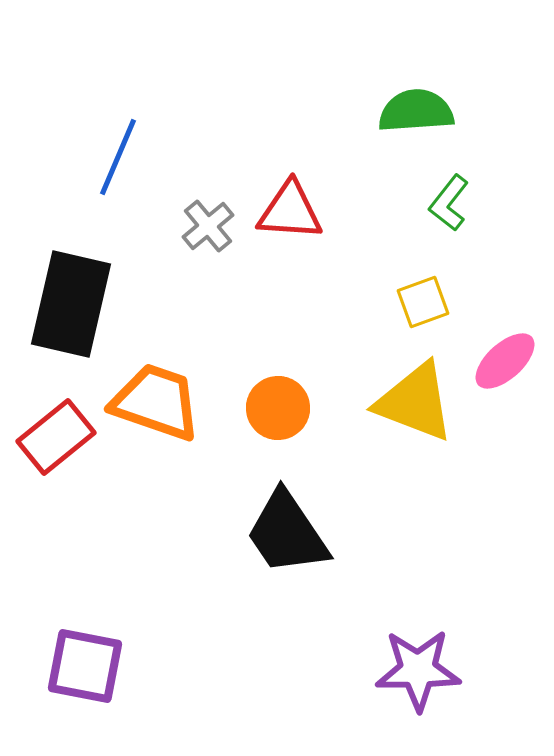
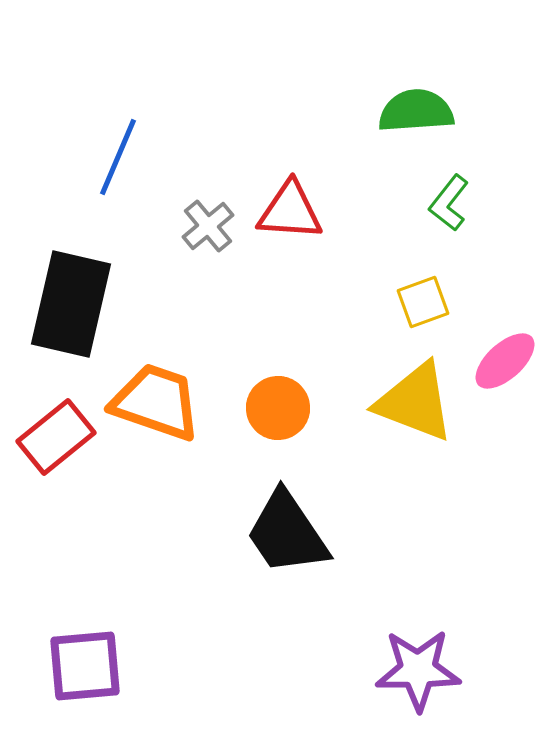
purple square: rotated 16 degrees counterclockwise
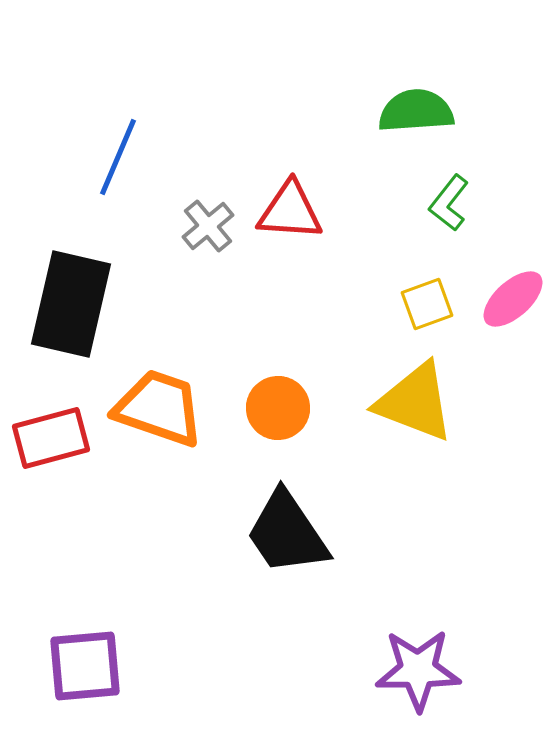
yellow square: moved 4 px right, 2 px down
pink ellipse: moved 8 px right, 62 px up
orange trapezoid: moved 3 px right, 6 px down
red rectangle: moved 5 px left, 1 px down; rotated 24 degrees clockwise
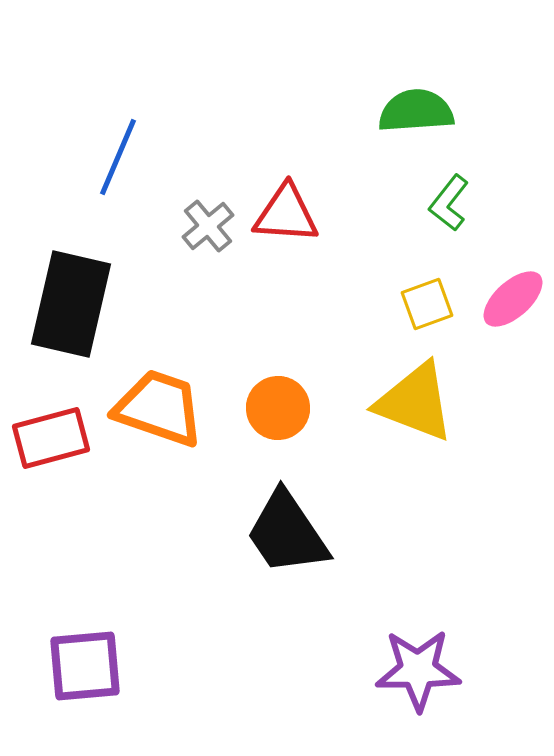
red triangle: moved 4 px left, 3 px down
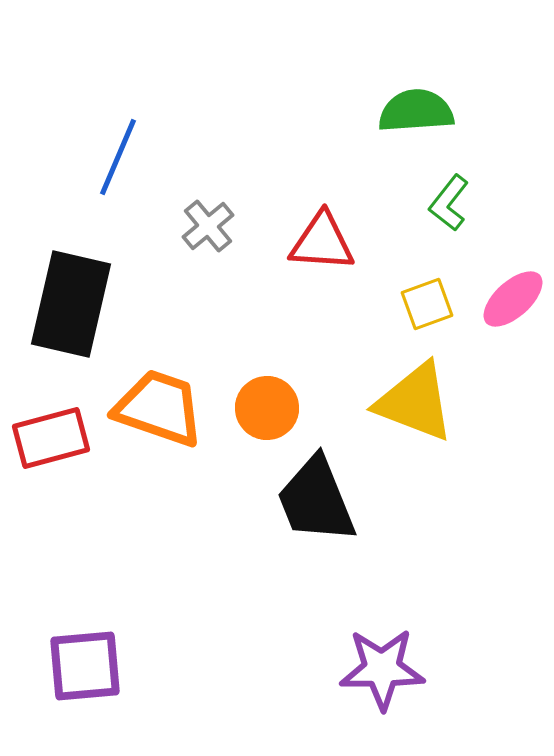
red triangle: moved 36 px right, 28 px down
orange circle: moved 11 px left
black trapezoid: moved 29 px right, 33 px up; rotated 12 degrees clockwise
purple star: moved 36 px left, 1 px up
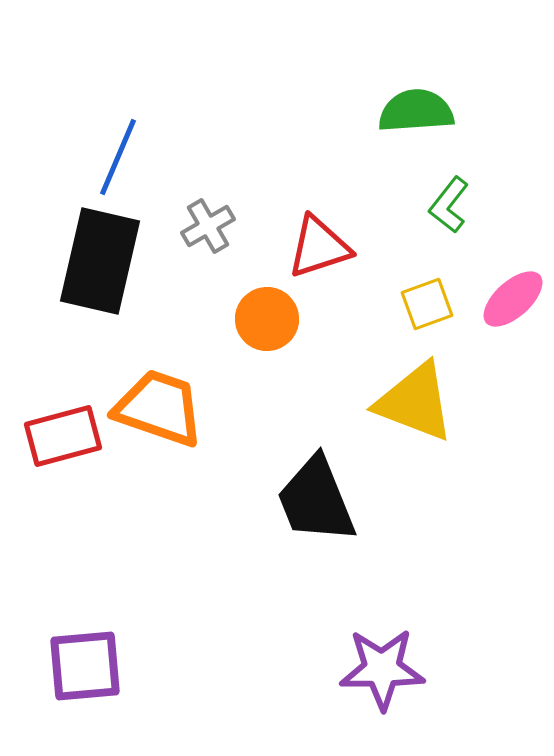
green L-shape: moved 2 px down
gray cross: rotated 10 degrees clockwise
red triangle: moved 3 px left, 5 px down; rotated 22 degrees counterclockwise
black rectangle: moved 29 px right, 43 px up
orange circle: moved 89 px up
red rectangle: moved 12 px right, 2 px up
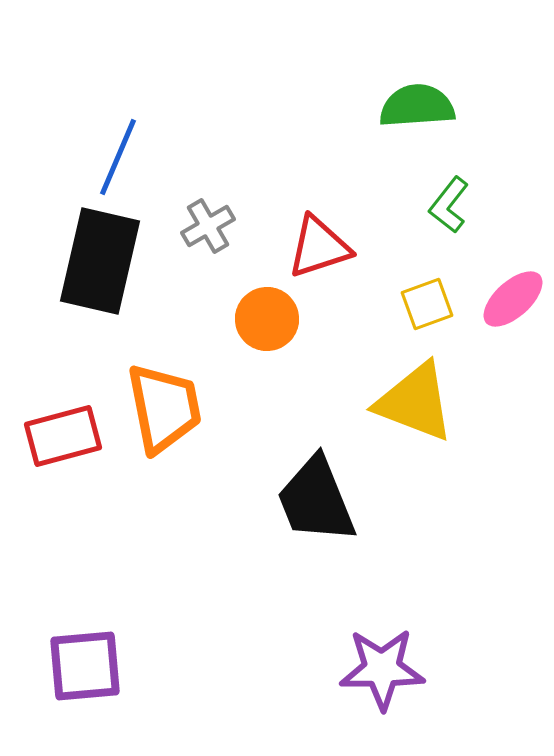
green semicircle: moved 1 px right, 5 px up
orange trapezoid: moved 5 px right; rotated 60 degrees clockwise
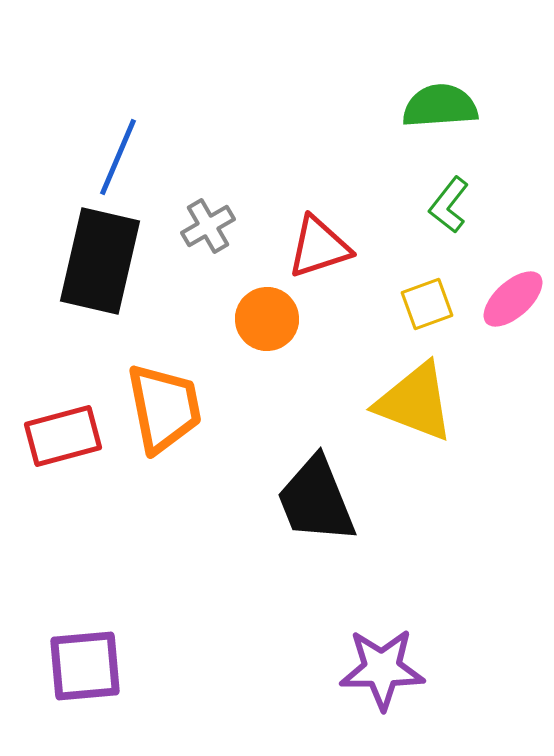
green semicircle: moved 23 px right
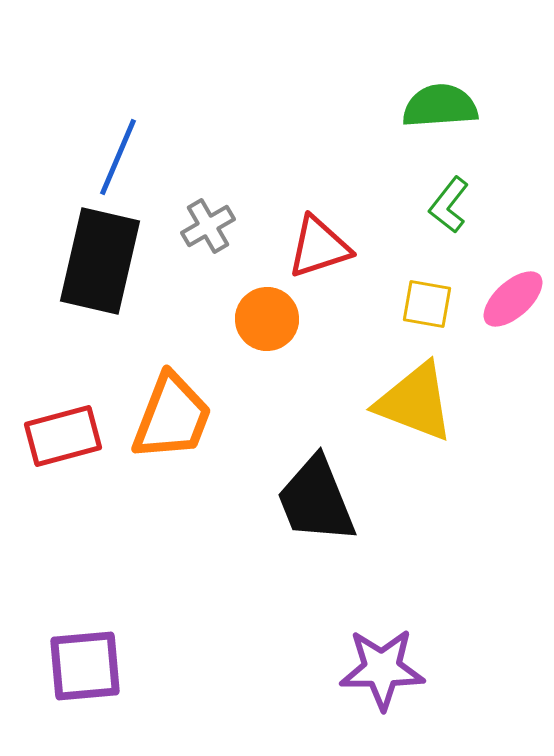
yellow square: rotated 30 degrees clockwise
orange trapezoid: moved 8 px right, 9 px down; rotated 32 degrees clockwise
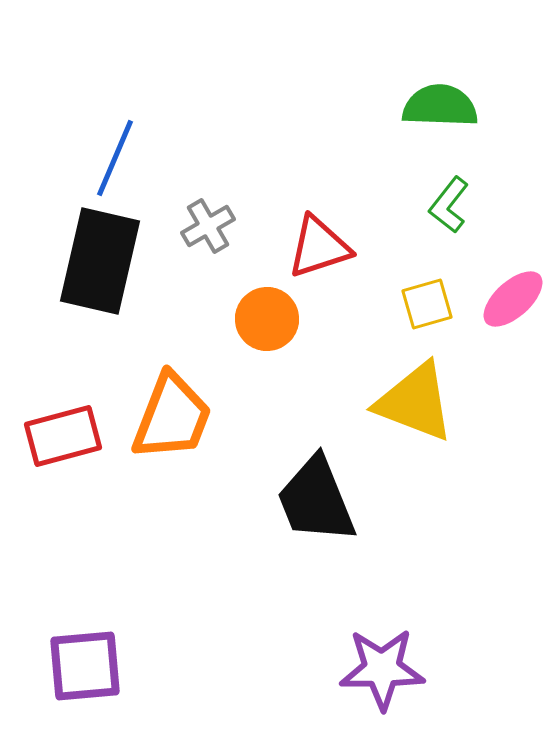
green semicircle: rotated 6 degrees clockwise
blue line: moved 3 px left, 1 px down
yellow square: rotated 26 degrees counterclockwise
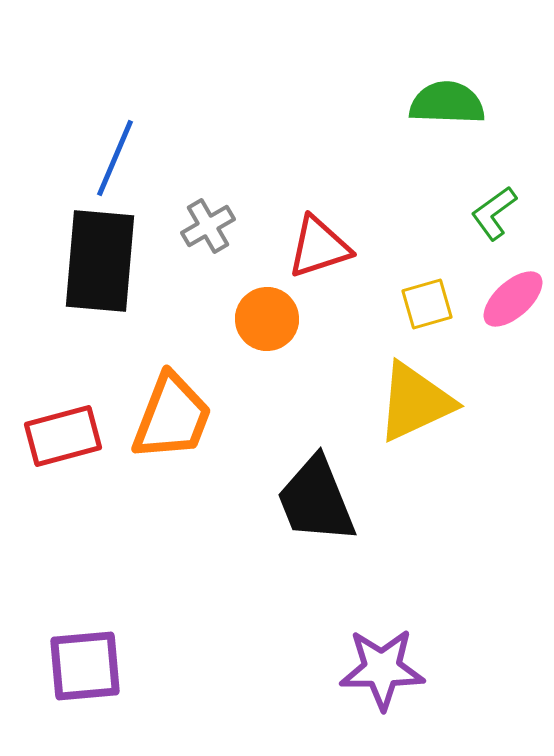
green semicircle: moved 7 px right, 3 px up
green L-shape: moved 45 px right, 8 px down; rotated 16 degrees clockwise
black rectangle: rotated 8 degrees counterclockwise
yellow triangle: rotated 46 degrees counterclockwise
